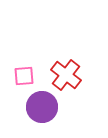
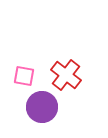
pink square: rotated 15 degrees clockwise
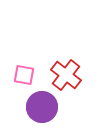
pink square: moved 1 px up
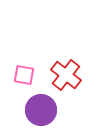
purple circle: moved 1 px left, 3 px down
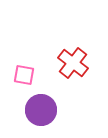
red cross: moved 7 px right, 12 px up
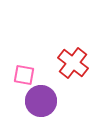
purple circle: moved 9 px up
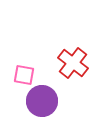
purple circle: moved 1 px right
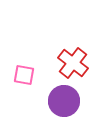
purple circle: moved 22 px right
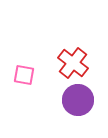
purple circle: moved 14 px right, 1 px up
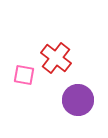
red cross: moved 17 px left, 5 px up
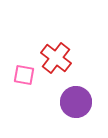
purple circle: moved 2 px left, 2 px down
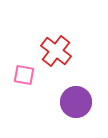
red cross: moved 7 px up
